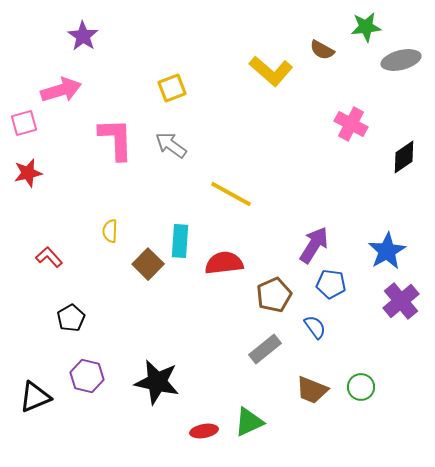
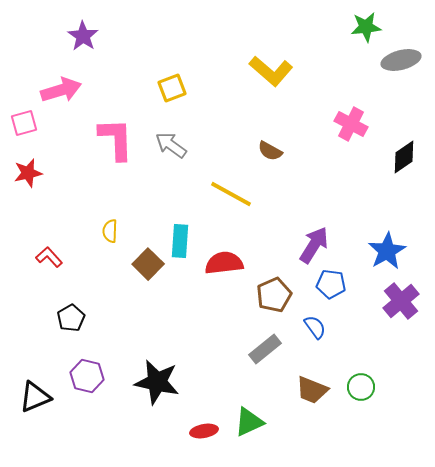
brown semicircle: moved 52 px left, 101 px down
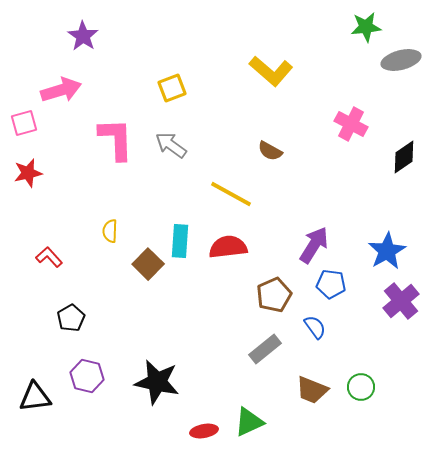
red semicircle: moved 4 px right, 16 px up
black triangle: rotated 16 degrees clockwise
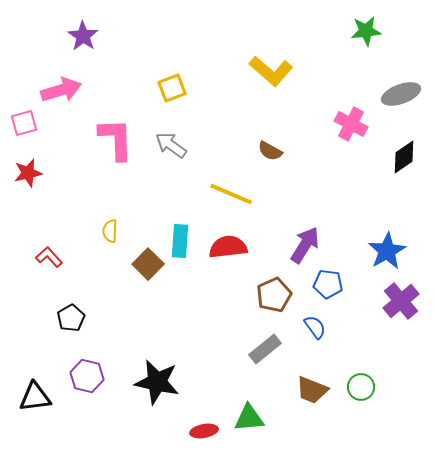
green star: moved 4 px down
gray ellipse: moved 34 px down; rotated 6 degrees counterclockwise
yellow line: rotated 6 degrees counterclockwise
purple arrow: moved 9 px left
blue pentagon: moved 3 px left
green triangle: moved 4 px up; rotated 20 degrees clockwise
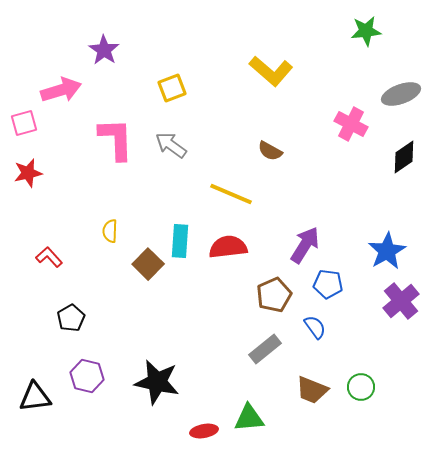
purple star: moved 21 px right, 14 px down
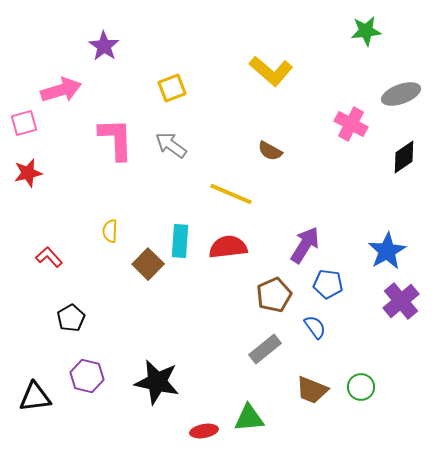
purple star: moved 4 px up
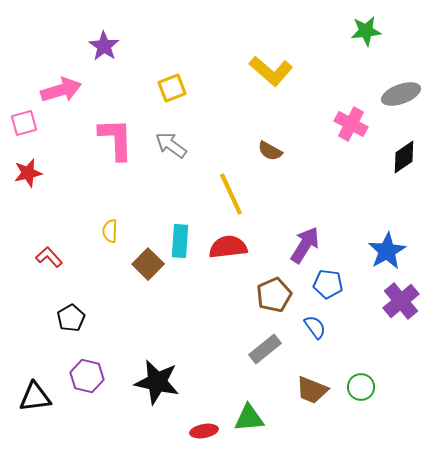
yellow line: rotated 42 degrees clockwise
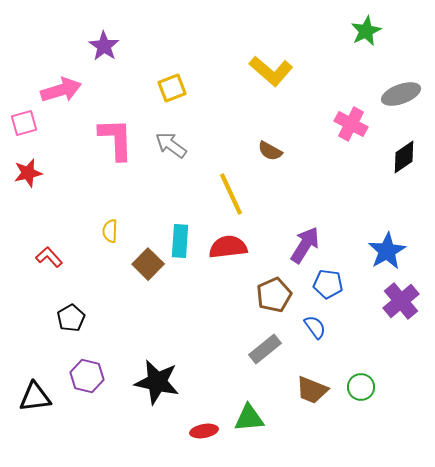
green star: rotated 20 degrees counterclockwise
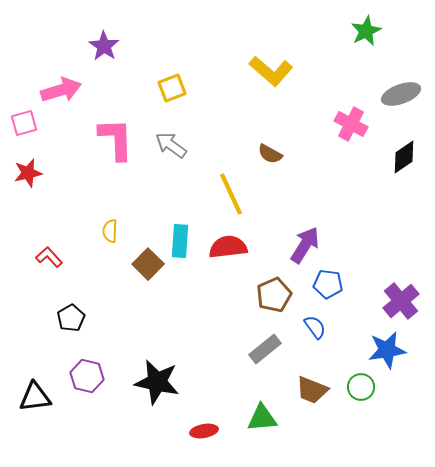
brown semicircle: moved 3 px down
blue star: moved 99 px down; rotated 21 degrees clockwise
green triangle: moved 13 px right
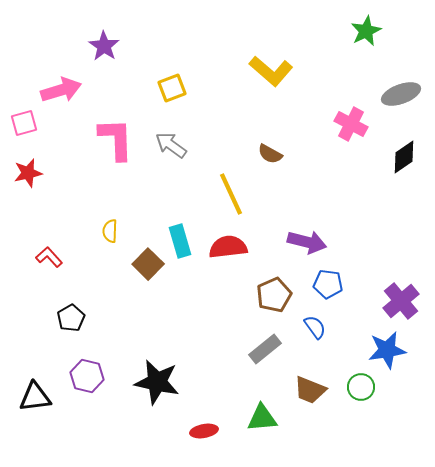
cyan rectangle: rotated 20 degrees counterclockwise
purple arrow: moved 2 px right, 3 px up; rotated 72 degrees clockwise
brown trapezoid: moved 2 px left
